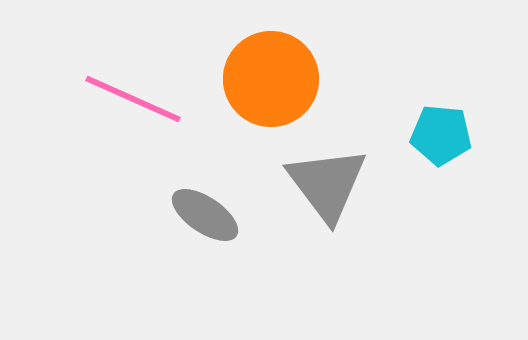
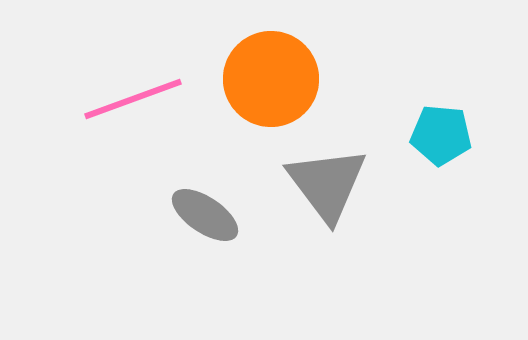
pink line: rotated 44 degrees counterclockwise
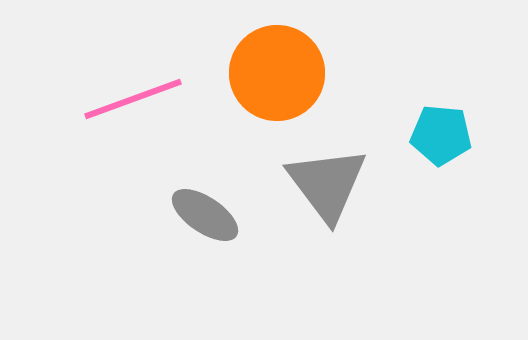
orange circle: moved 6 px right, 6 px up
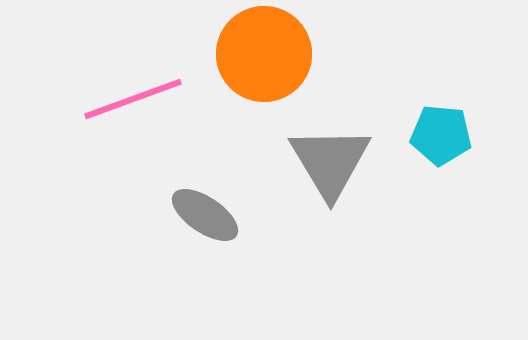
orange circle: moved 13 px left, 19 px up
gray triangle: moved 3 px right, 22 px up; rotated 6 degrees clockwise
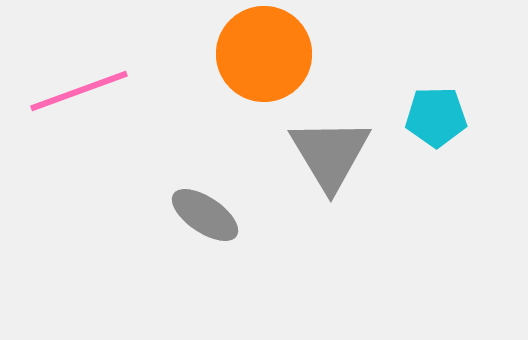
pink line: moved 54 px left, 8 px up
cyan pentagon: moved 5 px left, 18 px up; rotated 6 degrees counterclockwise
gray triangle: moved 8 px up
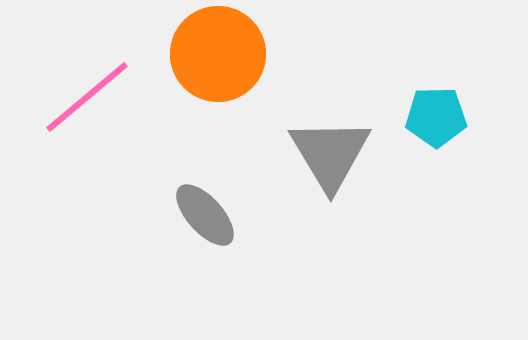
orange circle: moved 46 px left
pink line: moved 8 px right, 6 px down; rotated 20 degrees counterclockwise
gray ellipse: rotated 14 degrees clockwise
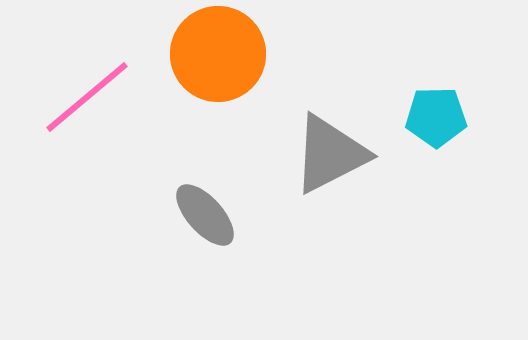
gray triangle: rotated 34 degrees clockwise
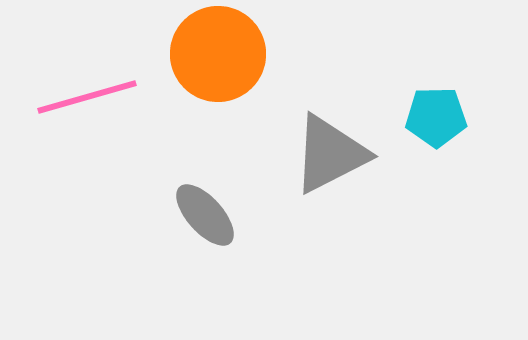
pink line: rotated 24 degrees clockwise
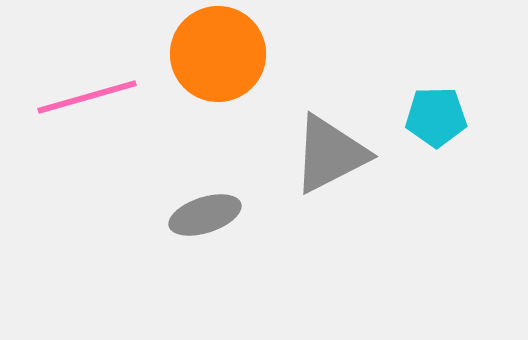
gray ellipse: rotated 66 degrees counterclockwise
